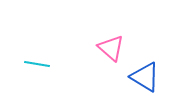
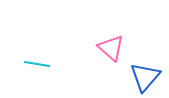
blue triangle: rotated 40 degrees clockwise
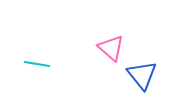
blue triangle: moved 3 px left, 2 px up; rotated 20 degrees counterclockwise
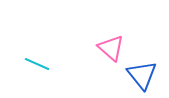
cyan line: rotated 15 degrees clockwise
